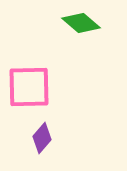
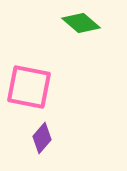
pink square: rotated 12 degrees clockwise
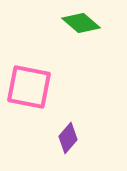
purple diamond: moved 26 px right
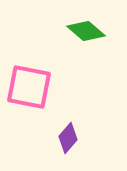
green diamond: moved 5 px right, 8 px down
